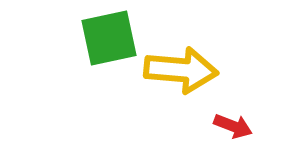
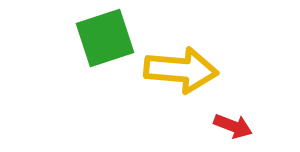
green square: moved 4 px left; rotated 6 degrees counterclockwise
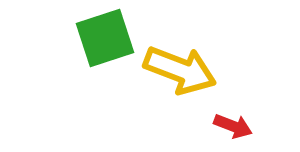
yellow arrow: moved 1 px left; rotated 16 degrees clockwise
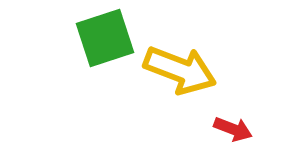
red arrow: moved 3 px down
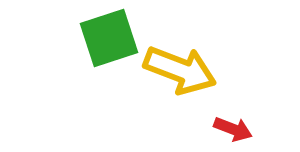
green square: moved 4 px right
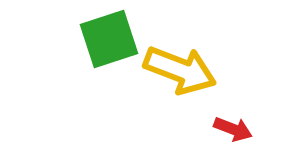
green square: moved 1 px down
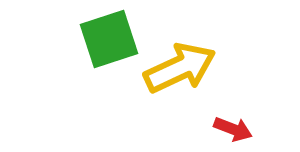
yellow arrow: moved 2 px up; rotated 46 degrees counterclockwise
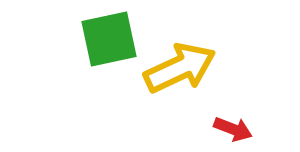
green square: rotated 6 degrees clockwise
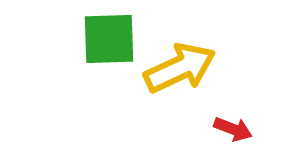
green square: rotated 10 degrees clockwise
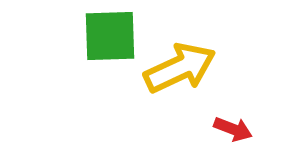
green square: moved 1 px right, 3 px up
